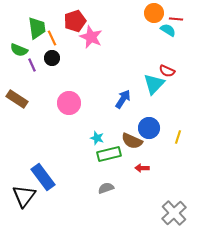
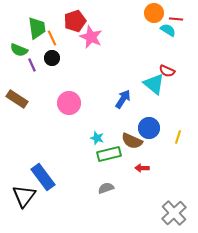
cyan triangle: rotated 35 degrees counterclockwise
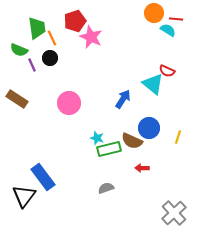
black circle: moved 2 px left
cyan triangle: moved 1 px left
green rectangle: moved 5 px up
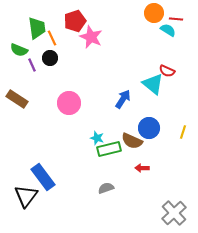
yellow line: moved 5 px right, 5 px up
black triangle: moved 2 px right
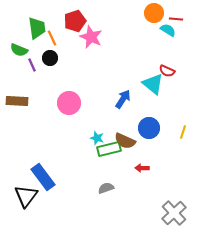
brown rectangle: moved 2 px down; rotated 30 degrees counterclockwise
brown semicircle: moved 7 px left
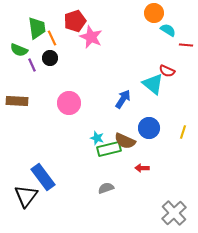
red line: moved 10 px right, 26 px down
